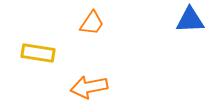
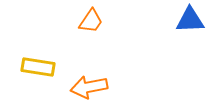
orange trapezoid: moved 1 px left, 2 px up
yellow rectangle: moved 14 px down
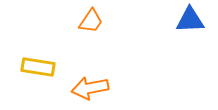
orange arrow: moved 1 px right, 1 px down
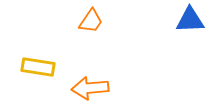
orange arrow: rotated 6 degrees clockwise
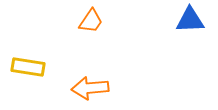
yellow rectangle: moved 10 px left
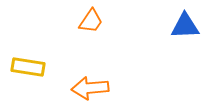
blue triangle: moved 5 px left, 6 px down
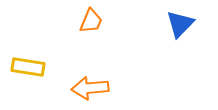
orange trapezoid: rotated 12 degrees counterclockwise
blue triangle: moved 5 px left, 2 px up; rotated 44 degrees counterclockwise
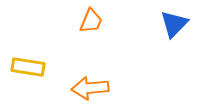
blue triangle: moved 6 px left
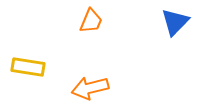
blue triangle: moved 1 px right, 2 px up
orange arrow: rotated 9 degrees counterclockwise
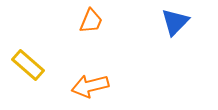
yellow rectangle: moved 2 px up; rotated 32 degrees clockwise
orange arrow: moved 2 px up
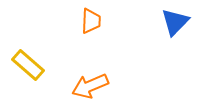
orange trapezoid: rotated 20 degrees counterclockwise
orange arrow: rotated 9 degrees counterclockwise
